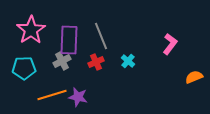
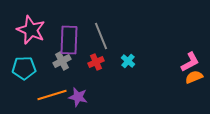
pink star: rotated 16 degrees counterclockwise
pink L-shape: moved 20 px right, 18 px down; rotated 25 degrees clockwise
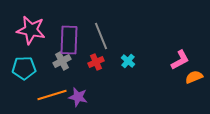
pink star: rotated 12 degrees counterclockwise
pink L-shape: moved 10 px left, 2 px up
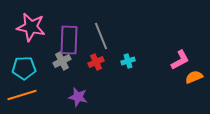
pink star: moved 3 px up
cyan cross: rotated 32 degrees clockwise
orange line: moved 30 px left
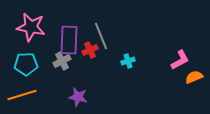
red cross: moved 6 px left, 12 px up
cyan pentagon: moved 2 px right, 4 px up
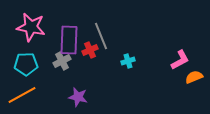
orange line: rotated 12 degrees counterclockwise
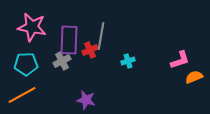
pink star: moved 1 px right
gray line: rotated 32 degrees clockwise
pink L-shape: rotated 10 degrees clockwise
purple star: moved 8 px right, 3 px down
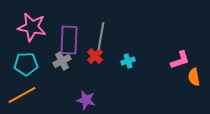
red cross: moved 5 px right, 6 px down; rotated 21 degrees counterclockwise
orange semicircle: rotated 78 degrees counterclockwise
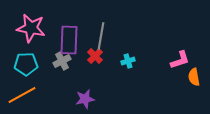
pink star: moved 1 px left, 1 px down
purple star: moved 1 px left, 1 px up; rotated 24 degrees counterclockwise
